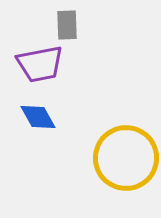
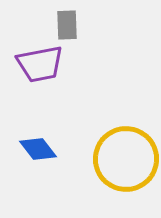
blue diamond: moved 32 px down; rotated 9 degrees counterclockwise
yellow circle: moved 1 px down
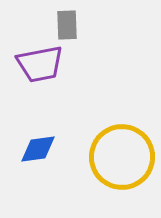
blue diamond: rotated 60 degrees counterclockwise
yellow circle: moved 4 px left, 2 px up
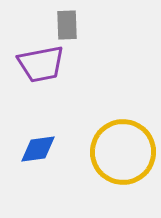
purple trapezoid: moved 1 px right
yellow circle: moved 1 px right, 5 px up
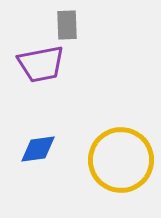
yellow circle: moved 2 px left, 8 px down
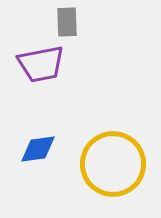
gray rectangle: moved 3 px up
yellow circle: moved 8 px left, 4 px down
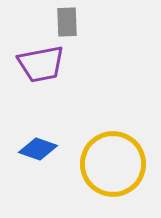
blue diamond: rotated 27 degrees clockwise
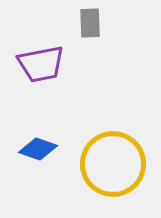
gray rectangle: moved 23 px right, 1 px down
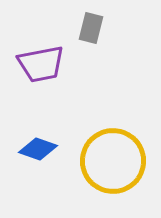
gray rectangle: moved 1 px right, 5 px down; rotated 16 degrees clockwise
yellow circle: moved 3 px up
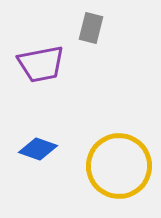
yellow circle: moved 6 px right, 5 px down
